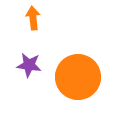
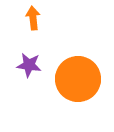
orange circle: moved 2 px down
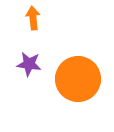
purple star: moved 1 px up
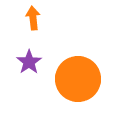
purple star: moved 2 px up; rotated 30 degrees clockwise
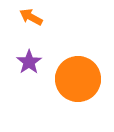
orange arrow: moved 2 px left, 1 px up; rotated 55 degrees counterclockwise
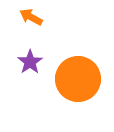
purple star: moved 1 px right
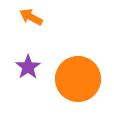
purple star: moved 2 px left, 5 px down
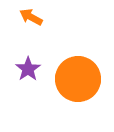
purple star: moved 2 px down
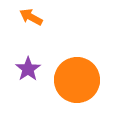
orange circle: moved 1 px left, 1 px down
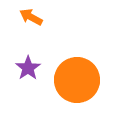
purple star: moved 1 px up
